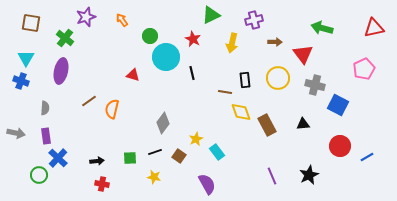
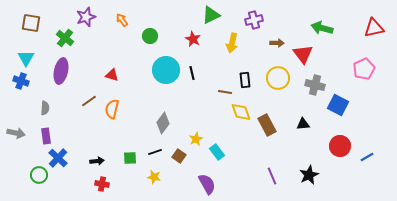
brown arrow at (275, 42): moved 2 px right, 1 px down
cyan circle at (166, 57): moved 13 px down
red triangle at (133, 75): moved 21 px left
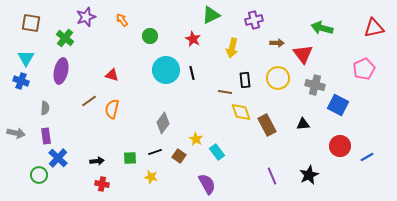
yellow arrow at (232, 43): moved 5 px down
yellow star at (196, 139): rotated 16 degrees counterclockwise
yellow star at (154, 177): moved 3 px left
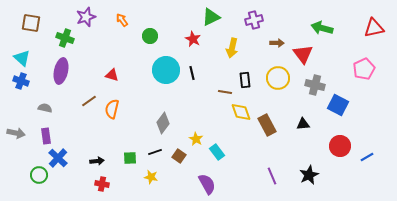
green triangle at (211, 15): moved 2 px down
green cross at (65, 38): rotated 18 degrees counterclockwise
cyan triangle at (26, 58): moved 4 px left; rotated 18 degrees counterclockwise
gray semicircle at (45, 108): rotated 80 degrees counterclockwise
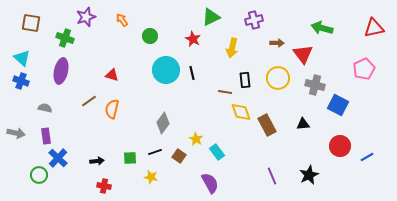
red cross at (102, 184): moved 2 px right, 2 px down
purple semicircle at (207, 184): moved 3 px right, 1 px up
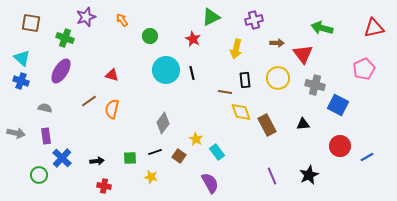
yellow arrow at (232, 48): moved 4 px right, 1 px down
purple ellipse at (61, 71): rotated 20 degrees clockwise
blue cross at (58, 158): moved 4 px right
